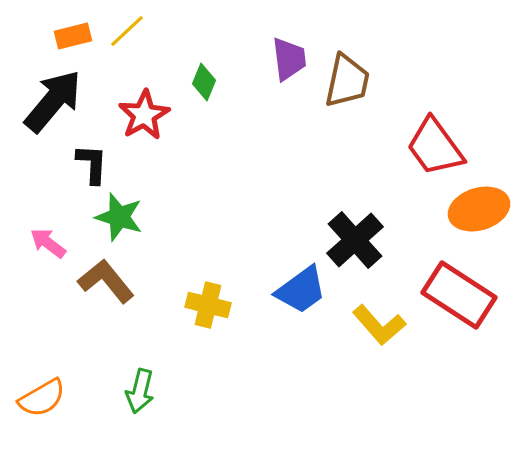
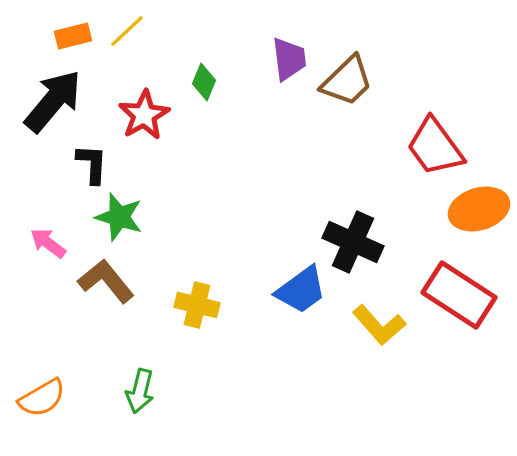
brown trapezoid: rotated 34 degrees clockwise
black cross: moved 2 px left, 2 px down; rotated 24 degrees counterclockwise
yellow cross: moved 11 px left
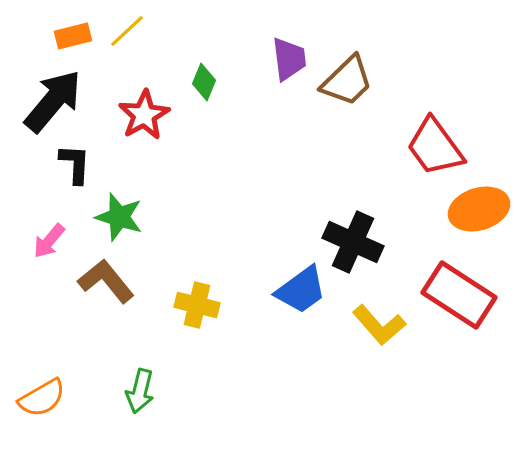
black L-shape: moved 17 px left
pink arrow: moved 1 px right, 2 px up; rotated 87 degrees counterclockwise
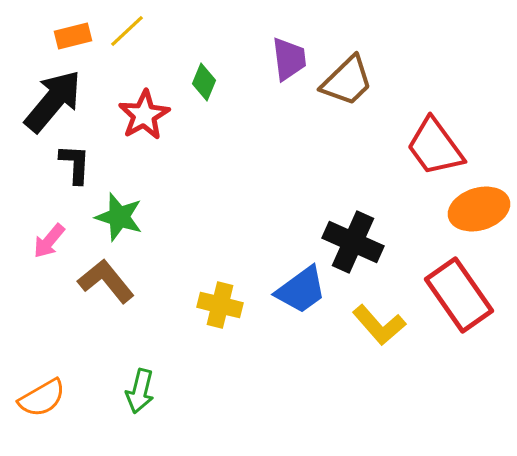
red rectangle: rotated 22 degrees clockwise
yellow cross: moved 23 px right
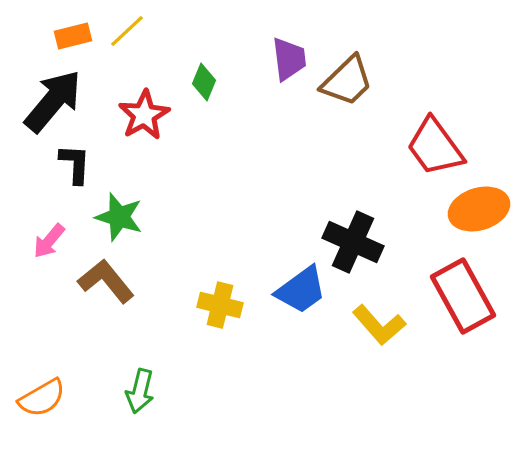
red rectangle: moved 4 px right, 1 px down; rotated 6 degrees clockwise
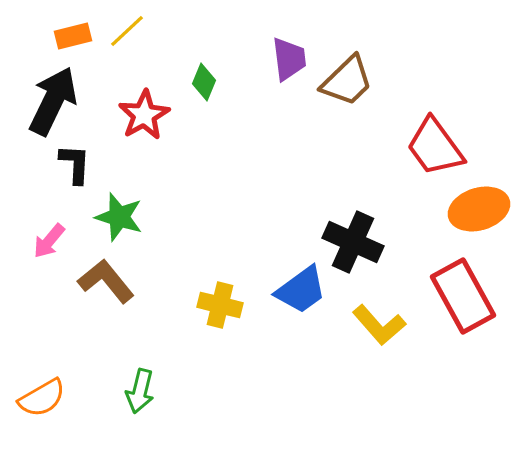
black arrow: rotated 14 degrees counterclockwise
